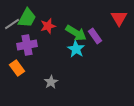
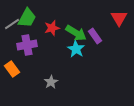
red star: moved 4 px right, 2 px down
orange rectangle: moved 5 px left, 1 px down
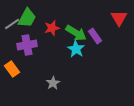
gray star: moved 2 px right, 1 px down
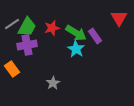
green trapezoid: moved 9 px down
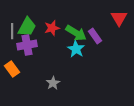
gray line: moved 7 px down; rotated 56 degrees counterclockwise
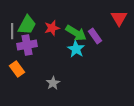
green trapezoid: moved 2 px up
orange rectangle: moved 5 px right
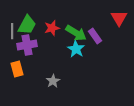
orange rectangle: rotated 21 degrees clockwise
gray star: moved 2 px up
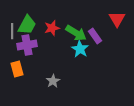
red triangle: moved 2 px left, 1 px down
cyan star: moved 4 px right
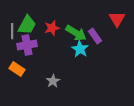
orange rectangle: rotated 42 degrees counterclockwise
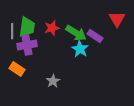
green trapezoid: moved 2 px down; rotated 20 degrees counterclockwise
purple rectangle: rotated 21 degrees counterclockwise
